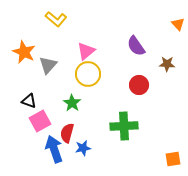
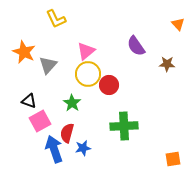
yellow L-shape: rotated 25 degrees clockwise
red circle: moved 30 px left
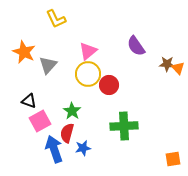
orange triangle: moved 44 px down
pink triangle: moved 2 px right
green star: moved 8 px down
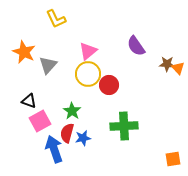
blue star: moved 10 px up
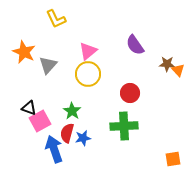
purple semicircle: moved 1 px left, 1 px up
orange triangle: moved 2 px down
red circle: moved 21 px right, 8 px down
black triangle: moved 7 px down
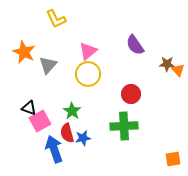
red circle: moved 1 px right, 1 px down
red semicircle: rotated 30 degrees counterclockwise
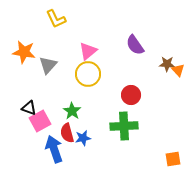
orange star: rotated 15 degrees counterclockwise
red circle: moved 1 px down
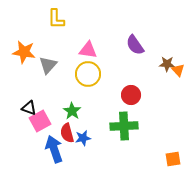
yellow L-shape: rotated 25 degrees clockwise
pink triangle: moved 1 px up; rotated 48 degrees clockwise
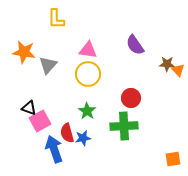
red circle: moved 3 px down
green star: moved 15 px right
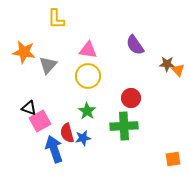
yellow circle: moved 2 px down
